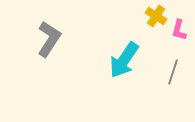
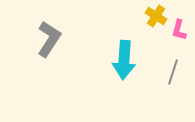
cyan arrow: rotated 30 degrees counterclockwise
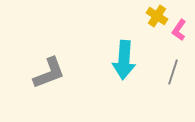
yellow cross: moved 1 px right
pink L-shape: rotated 20 degrees clockwise
gray L-shape: moved 34 px down; rotated 36 degrees clockwise
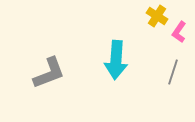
pink L-shape: moved 2 px down
cyan arrow: moved 8 px left
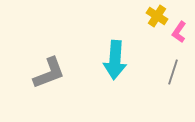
cyan arrow: moved 1 px left
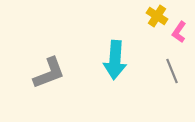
gray line: moved 1 px left, 1 px up; rotated 40 degrees counterclockwise
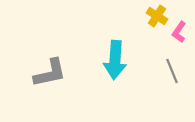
gray L-shape: moved 1 px right; rotated 9 degrees clockwise
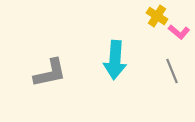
pink L-shape: rotated 85 degrees counterclockwise
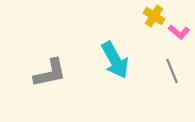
yellow cross: moved 3 px left
cyan arrow: rotated 33 degrees counterclockwise
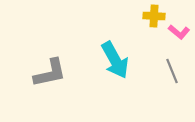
yellow cross: rotated 30 degrees counterclockwise
